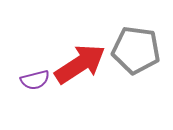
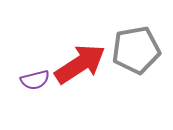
gray pentagon: rotated 18 degrees counterclockwise
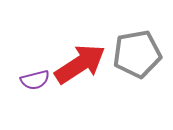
gray pentagon: moved 1 px right, 4 px down
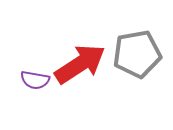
purple semicircle: rotated 24 degrees clockwise
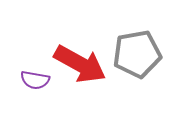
red arrow: rotated 62 degrees clockwise
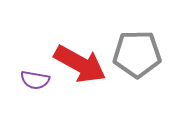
gray pentagon: rotated 9 degrees clockwise
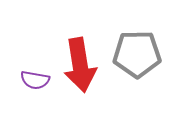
red arrow: moved 1 px down; rotated 52 degrees clockwise
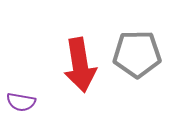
purple semicircle: moved 14 px left, 22 px down
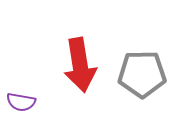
gray pentagon: moved 5 px right, 20 px down
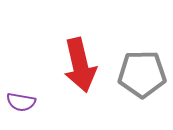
red arrow: rotated 4 degrees counterclockwise
